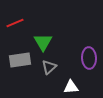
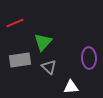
green triangle: rotated 12 degrees clockwise
gray triangle: rotated 35 degrees counterclockwise
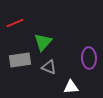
gray triangle: rotated 21 degrees counterclockwise
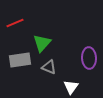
green triangle: moved 1 px left, 1 px down
white triangle: rotated 49 degrees counterclockwise
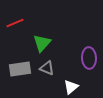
gray rectangle: moved 9 px down
gray triangle: moved 2 px left, 1 px down
white triangle: rotated 14 degrees clockwise
